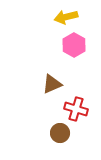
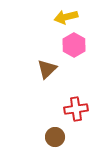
brown triangle: moved 5 px left, 15 px up; rotated 20 degrees counterclockwise
red cross: rotated 25 degrees counterclockwise
brown circle: moved 5 px left, 4 px down
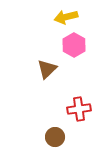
red cross: moved 3 px right
